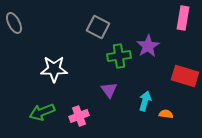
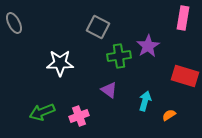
white star: moved 6 px right, 6 px up
purple triangle: rotated 18 degrees counterclockwise
orange semicircle: moved 3 px right, 1 px down; rotated 40 degrees counterclockwise
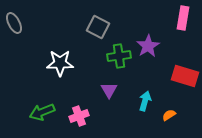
purple triangle: rotated 24 degrees clockwise
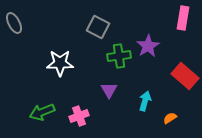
red rectangle: rotated 24 degrees clockwise
orange semicircle: moved 1 px right, 3 px down
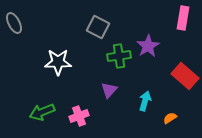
white star: moved 2 px left, 1 px up
purple triangle: rotated 12 degrees clockwise
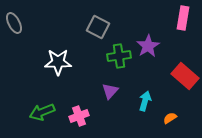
purple triangle: moved 1 px right, 1 px down
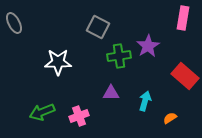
purple triangle: moved 1 px right, 2 px down; rotated 48 degrees clockwise
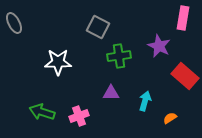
purple star: moved 11 px right; rotated 15 degrees counterclockwise
green arrow: rotated 40 degrees clockwise
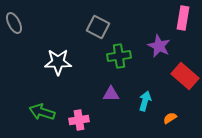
purple triangle: moved 1 px down
pink cross: moved 4 px down; rotated 12 degrees clockwise
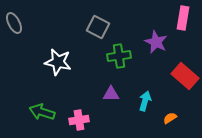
purple star: moved 3 px left, 4 px up
white star: rotated 12 degrees clockwise
